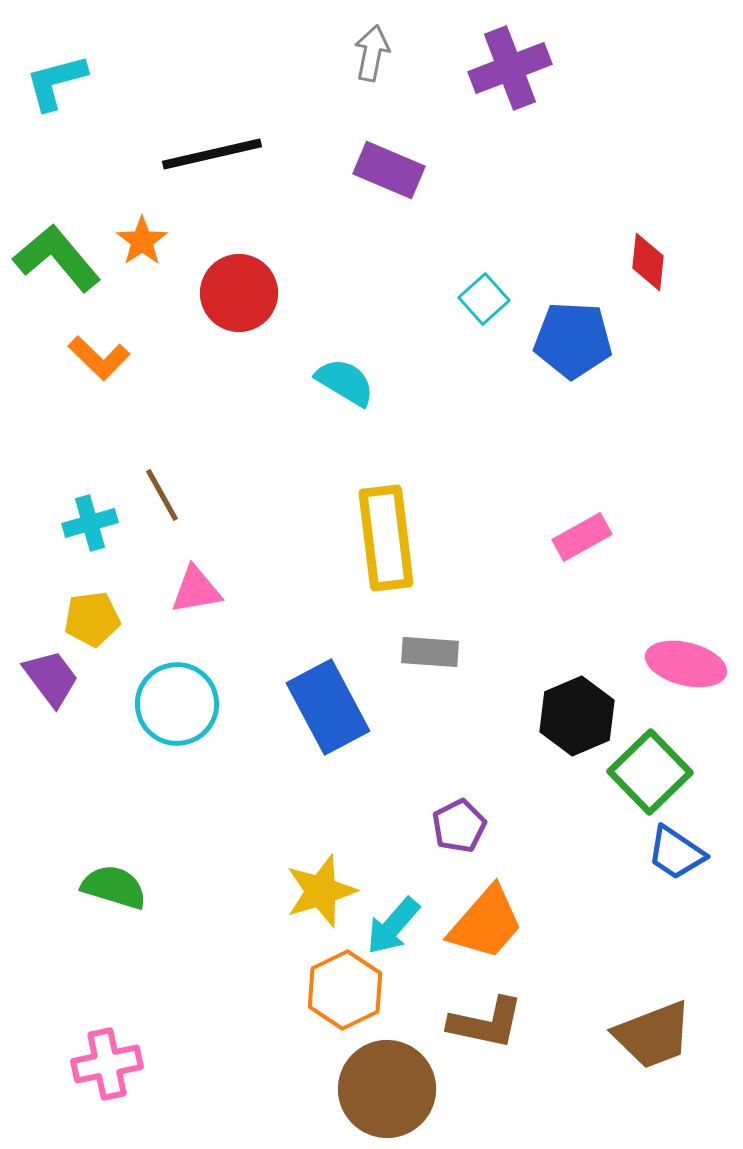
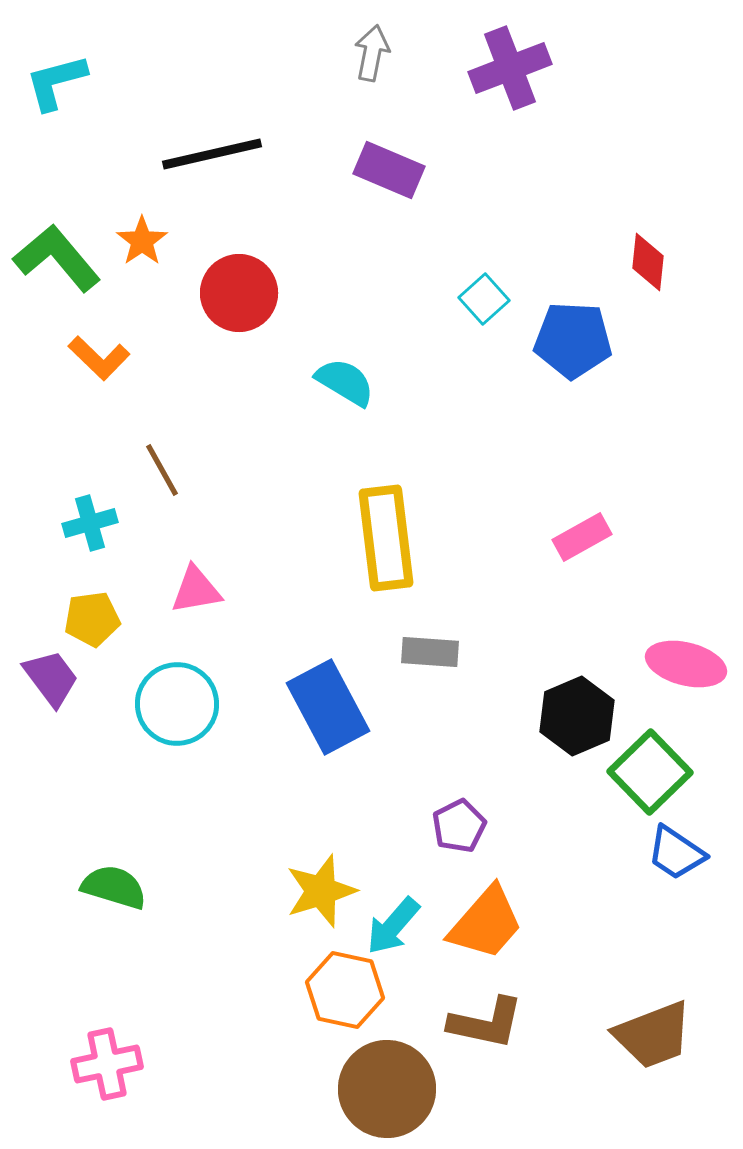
brown line: moved 25 px up
orange hexagon: rotated 22 degrees counterclockwise
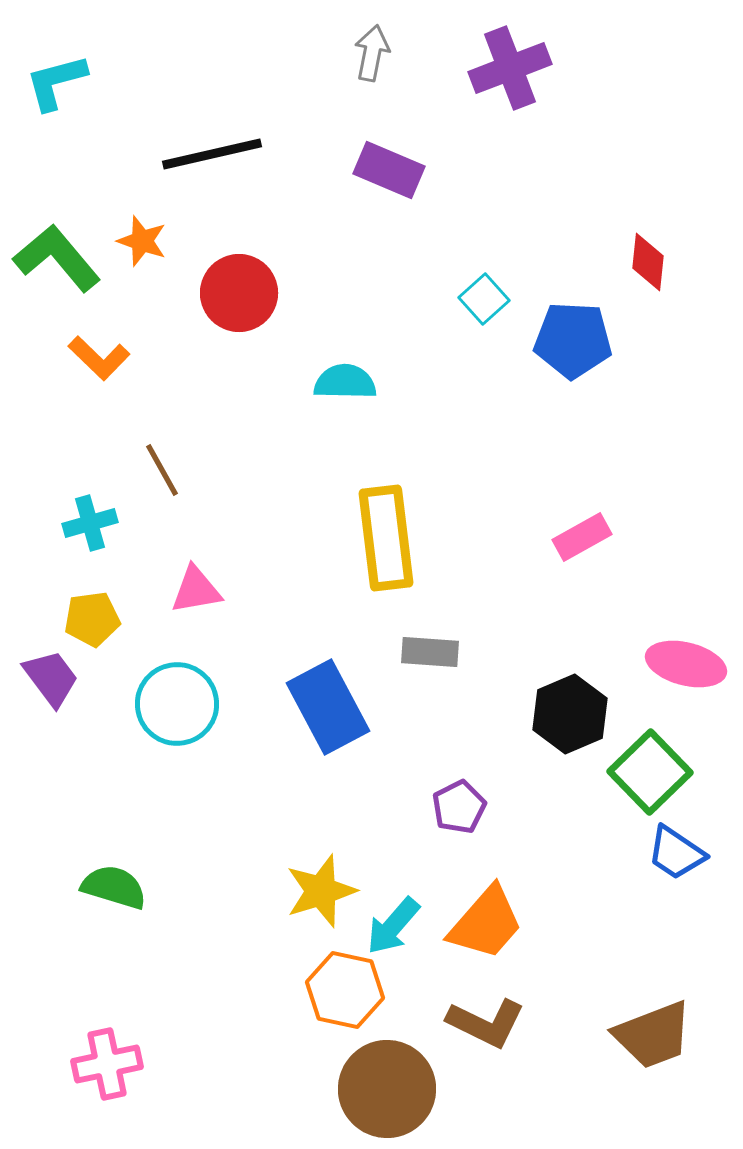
orange star: rotated 18 degrees counterclockwise
cyan semicircle: rotated 30 degrees counterclockwise
black hexagon: moved 7 px left, 2 px up
purple pentagon: moved 19 px up
brown L-shape: rotated 14 degrees clockwise
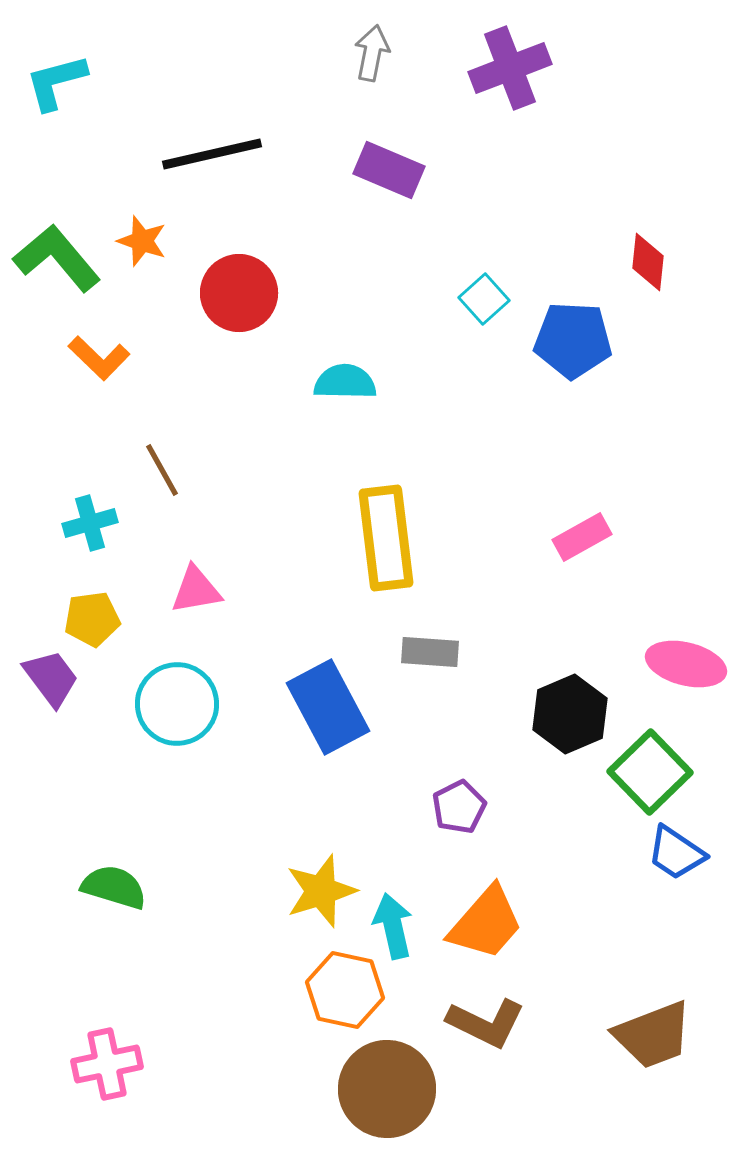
cyan arrow: rotated 126 degrees clockwise
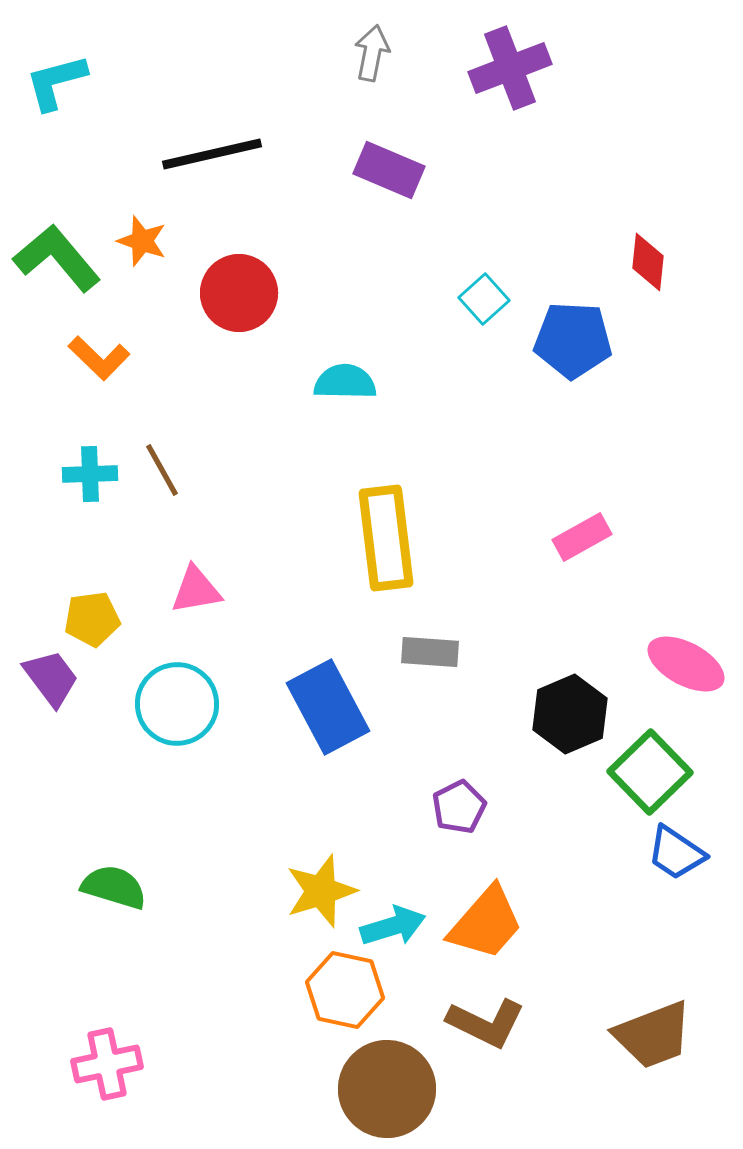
cyan cross: moved 49 px up; rotated 14 degrees clockwise
pink ellipse: rotated 14 degrees clockwise
cyan arrow: rotated 86 degrees clockwise
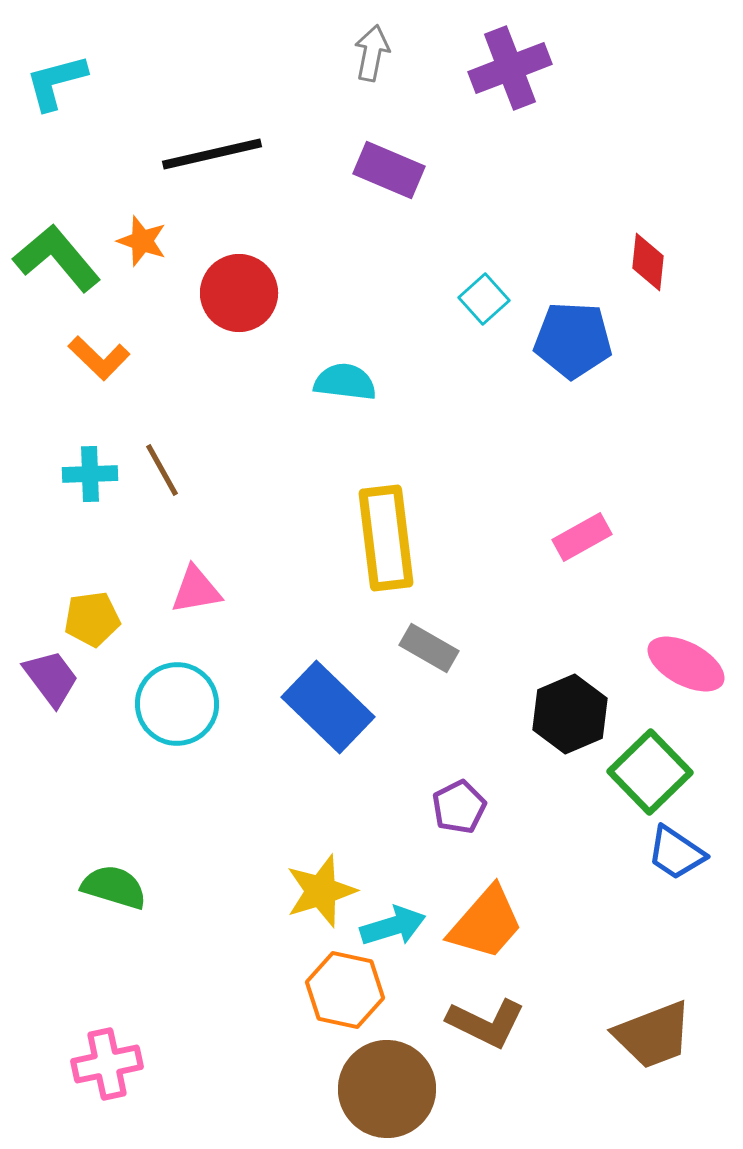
cyan semicircle: rotated 6 degrees clockwise
gray rectangle: moved 1 px left, 4 px up; rotated 26 degrees clockwise
blue rectangle: rotated 18 degrees counterclockwise
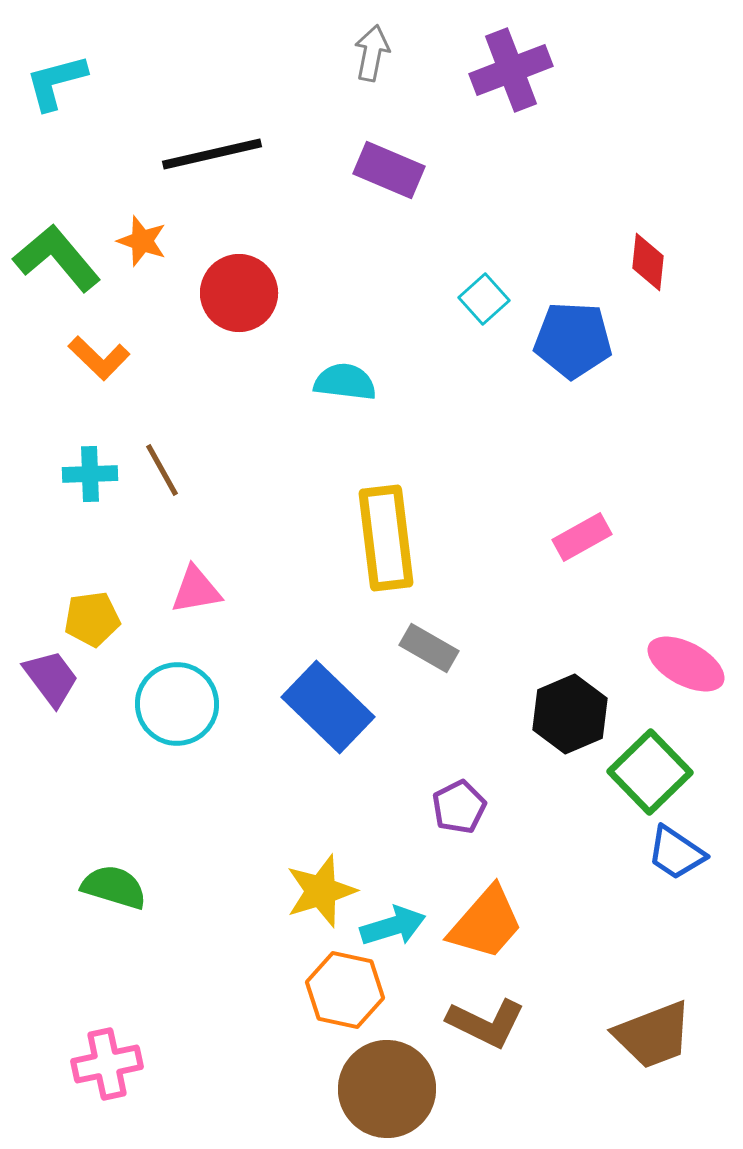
purple cross: moved 1 px right, 2 px down
